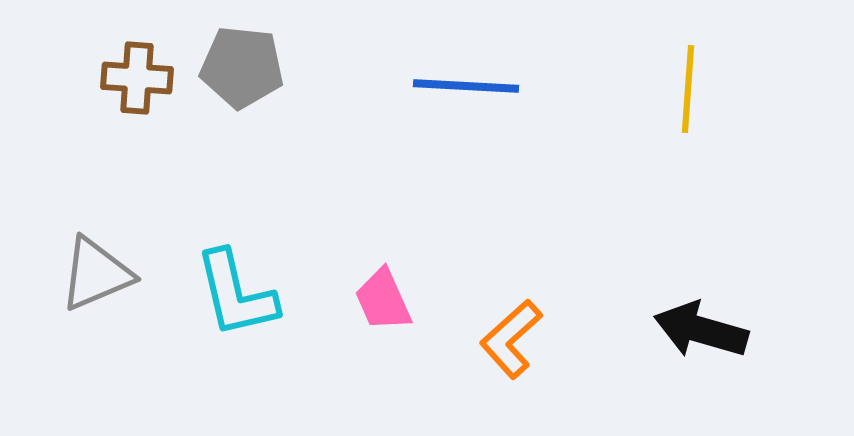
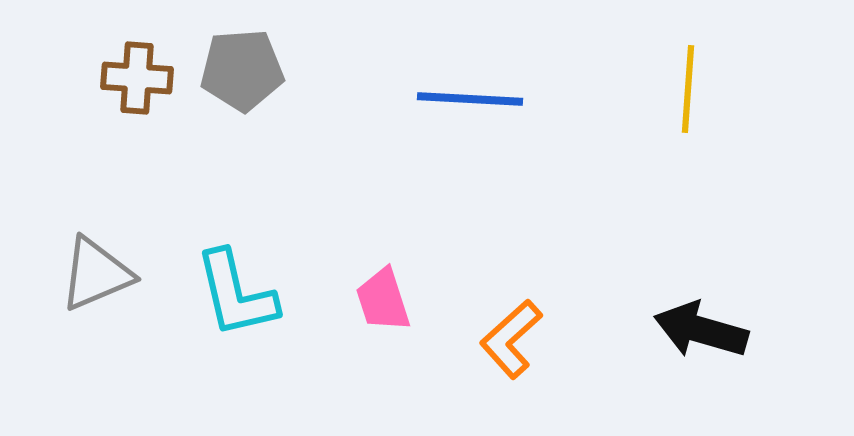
gray pentagon: moved 3 px down; rotated 10 degrees counterclockwise
blue line: moved 4 px right, 13 px down
pink trapezoid: rotated 6 degrees clockwise
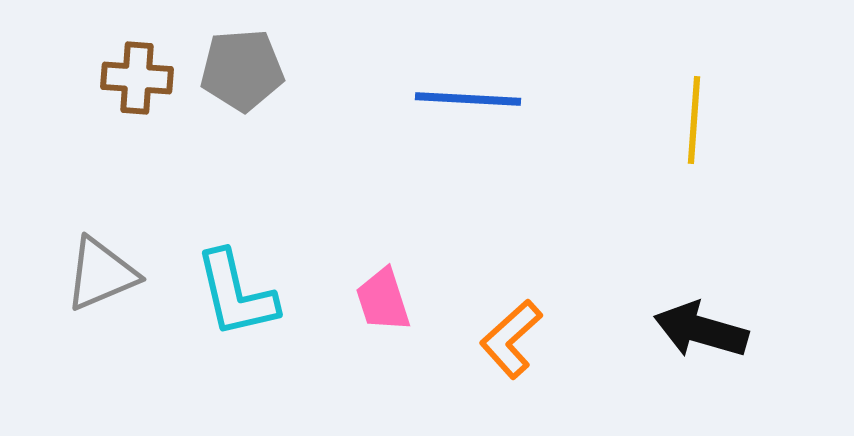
yellow line: moved 6 px right, 31 px down
blue line: moved 2 px left
gray triangle: moved 5 px right
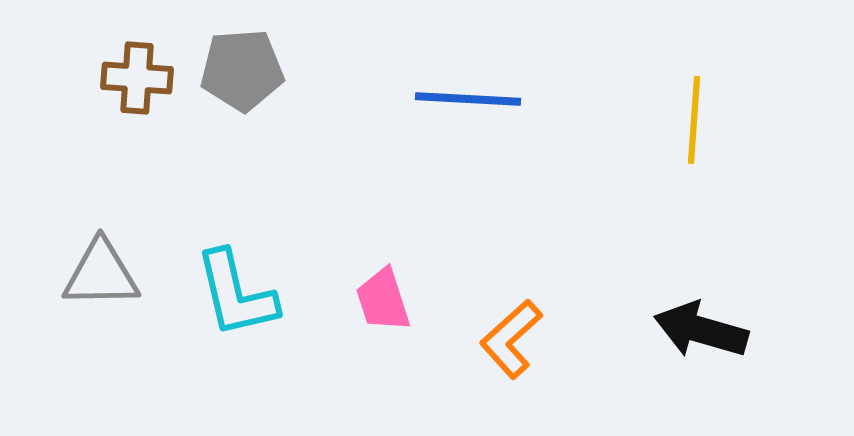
gray triangle: rotated 22 degrees clockwise
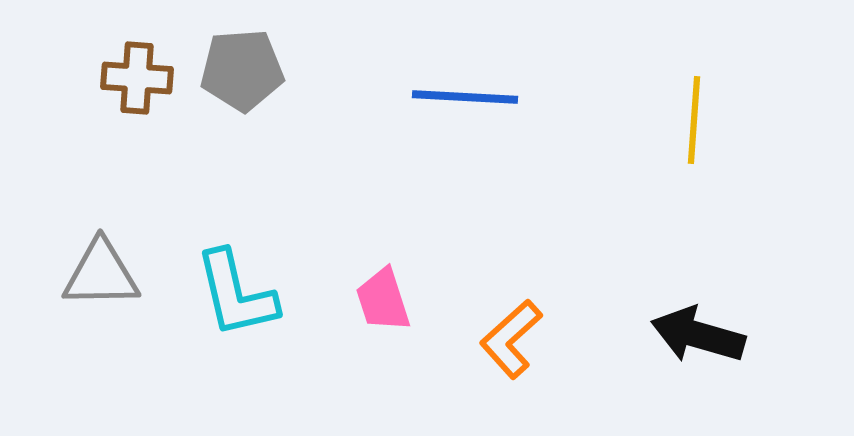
blue line: moved 3 px left, 2 px up
black arrow: moved 3 px left, 5 px down
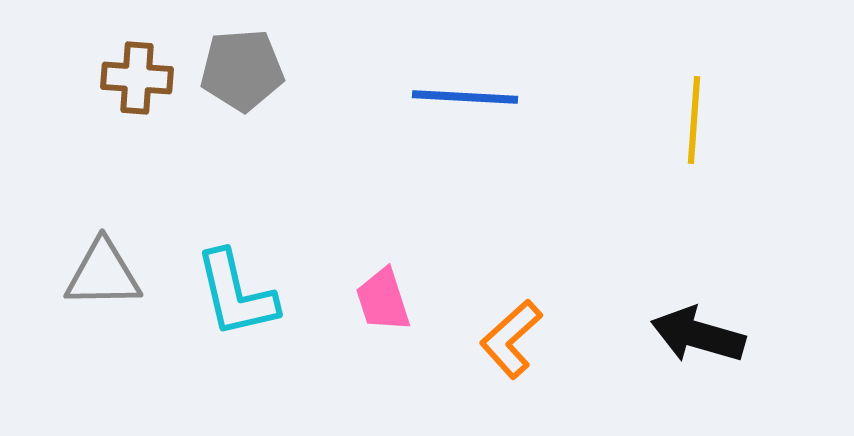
gray triangle: moved 2 px right
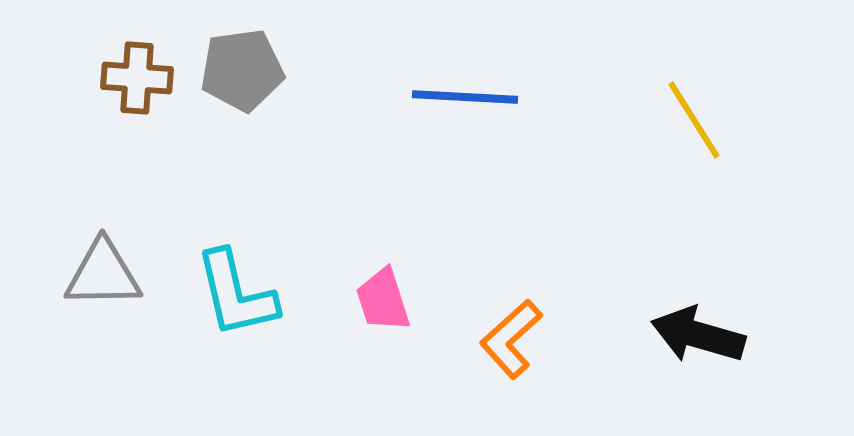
gray pentagon: rotated 4 degrees counterclockwise
yellow line: rotated 36 degrees counterclockwise
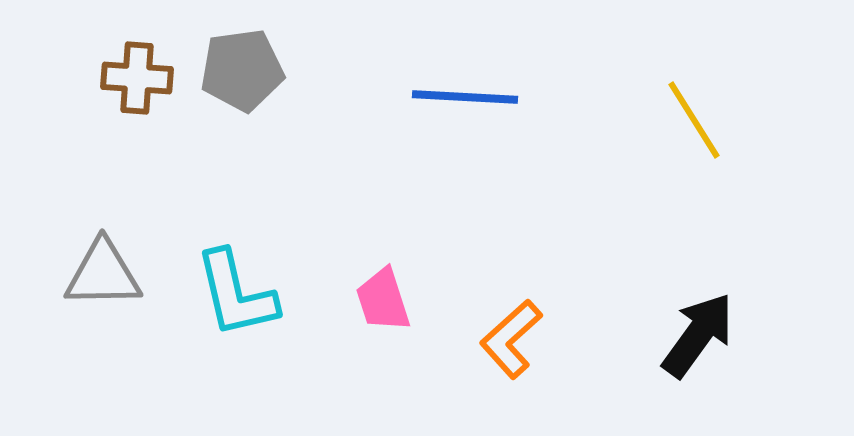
black arrow: rotated 110 degrees clockwise
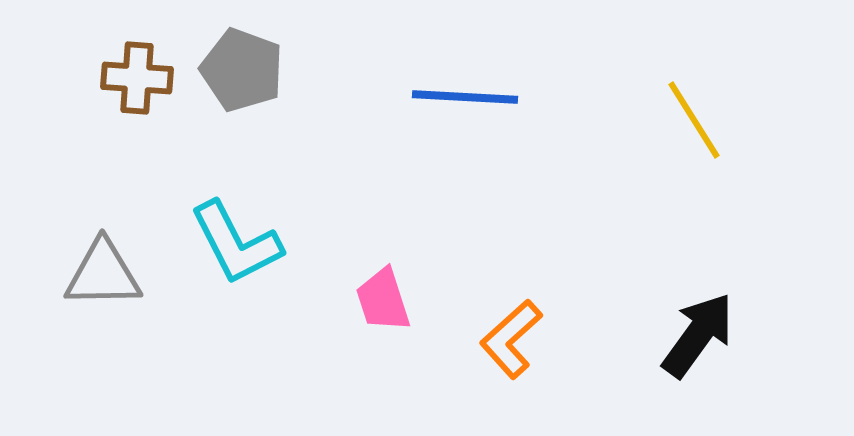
gray pentagon: rotated 28 degrees clockwise
cyan L-shape: moved 51 px up; rotated 14 degrees counterclockwise
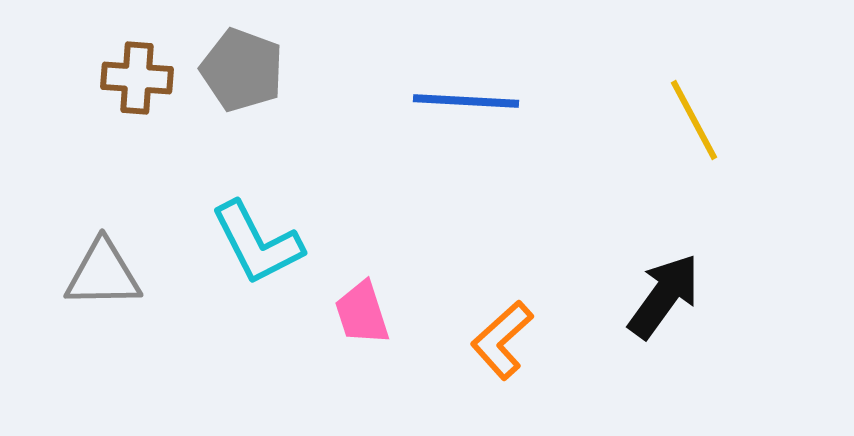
blue line: moved 1 px right, 4 px down
yellow line: rotated 4 degrees clockwise
cyan L-shape: moved 21 px right
pink trapezoid: moved 21 px left, 13 px down
black arrow: moved 34 px left, 39 px up
orange L-shape: moved 9 px left, 1 px down
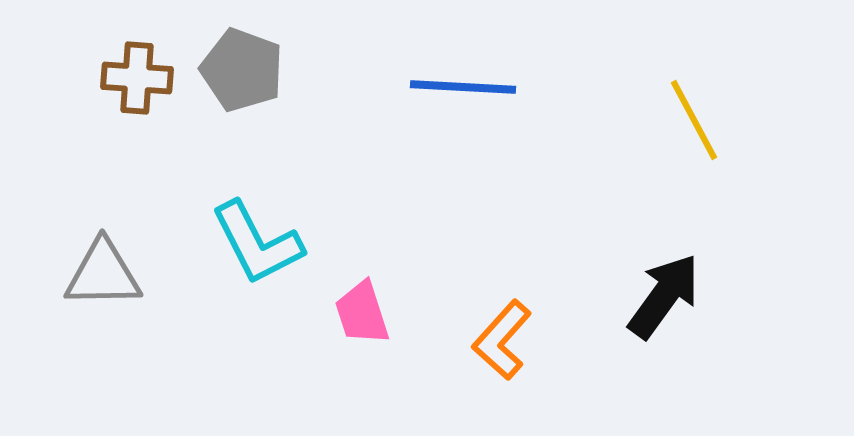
blue line: moved 3 px left, 14 px up
orange L-shape: rotated 6 degrees counterclockwise
